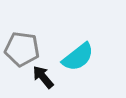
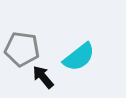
cyan semicircle: moved 1 px right
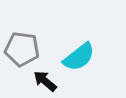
black arrow: moved 2 px right, 4 px down; rotated 10 degrees counterclockwise
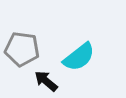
black arrow: moved 1 px right
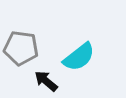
gray pentagon: moved 1 px left, 1 px up
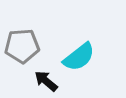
gray pentagon: moved 1 px right, 2 px up; rotated 12 degrees counterclockwise
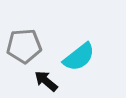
gray pentagon: moved 2 px right
